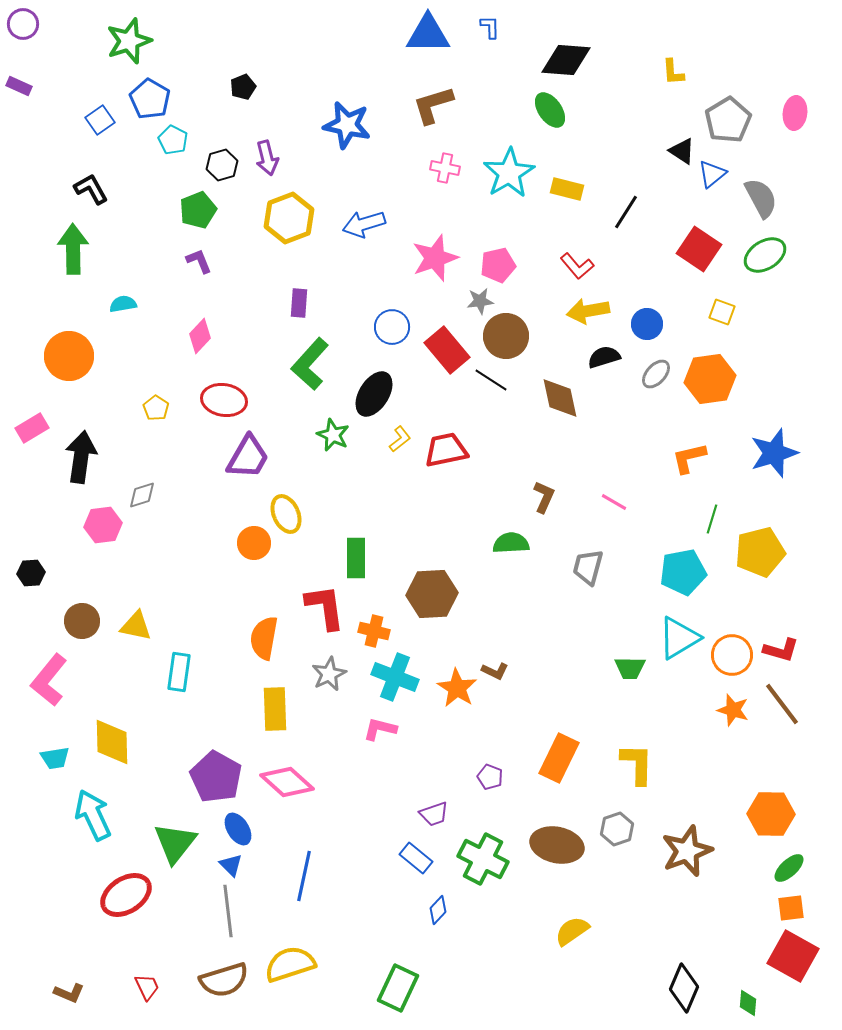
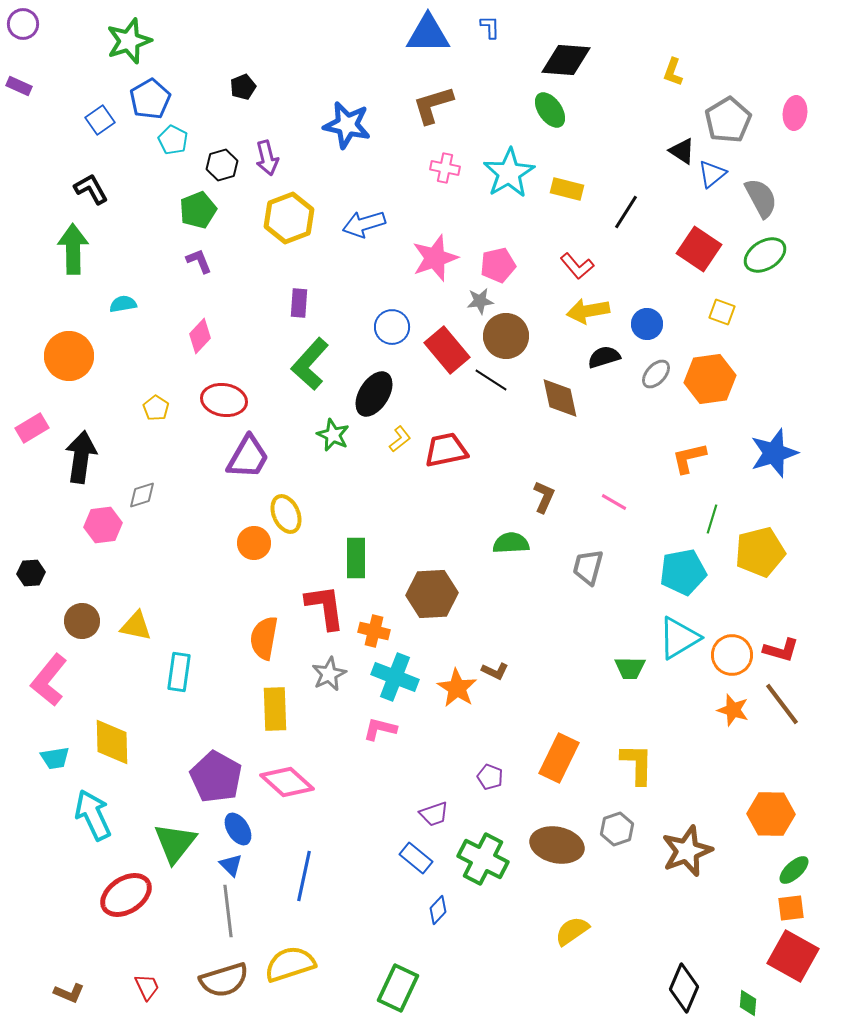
yellow L-shape at (673, 72): rotated 24 degrees clockwise
blue pentagon at (150, 99): rotated 12 degrees clockwise
green ellipse at (789, 868): moved 5 px right, 2 px down
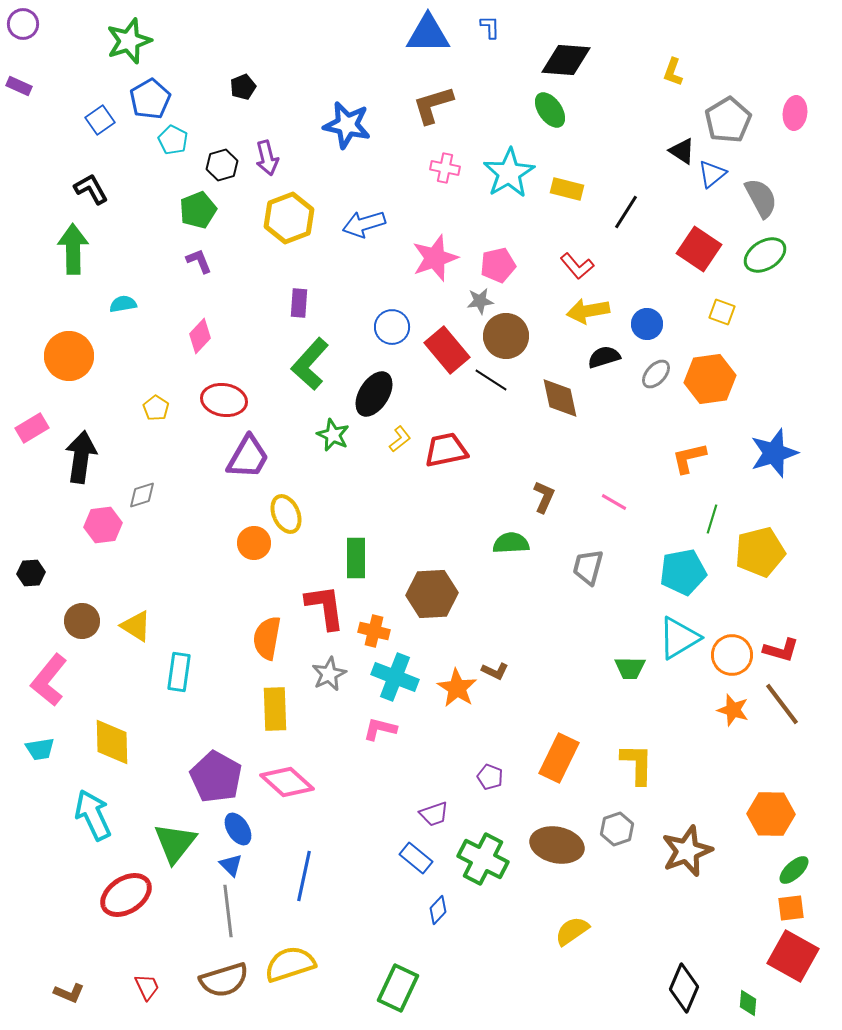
yellow triangle at (136, 626): rotated 20 degrees clockwise
orange semicircle at (264, 638): moved 3 px right
cyan trapezoid at (55, 758): moved 15 px left, 9 px up
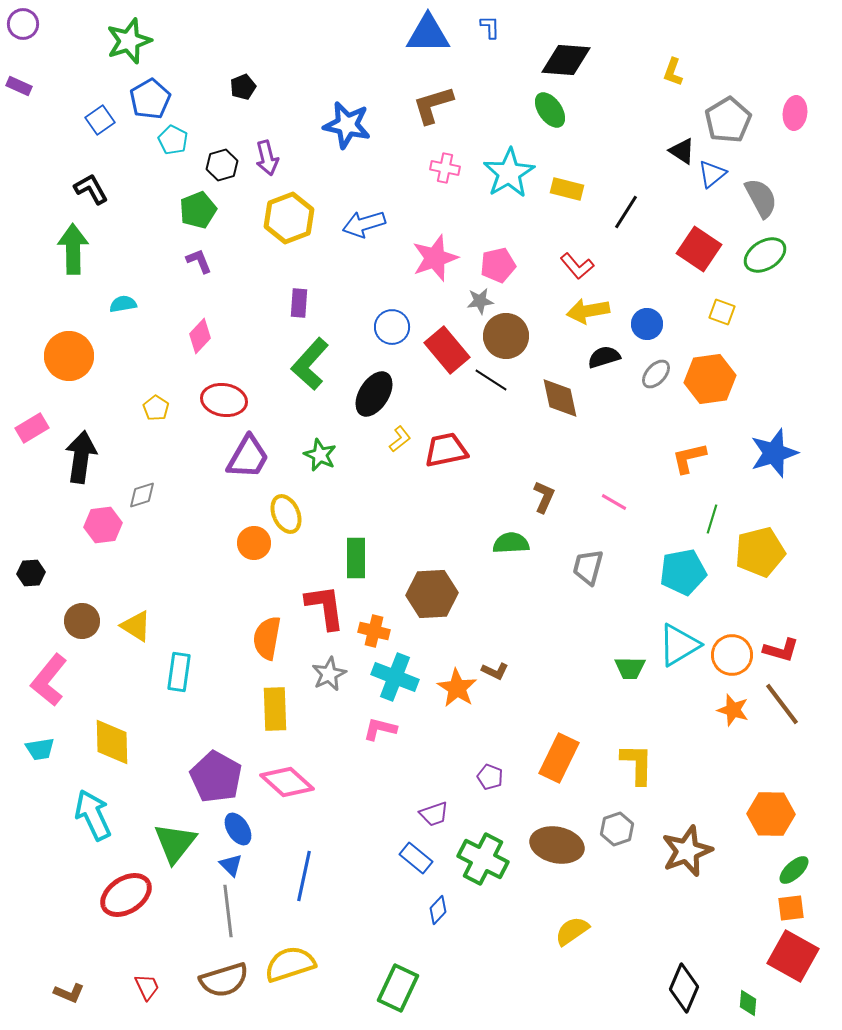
green star at (333, 435): moved 13 px left, 20 px down
cyan triangle at (679, 638): moved 7 px down
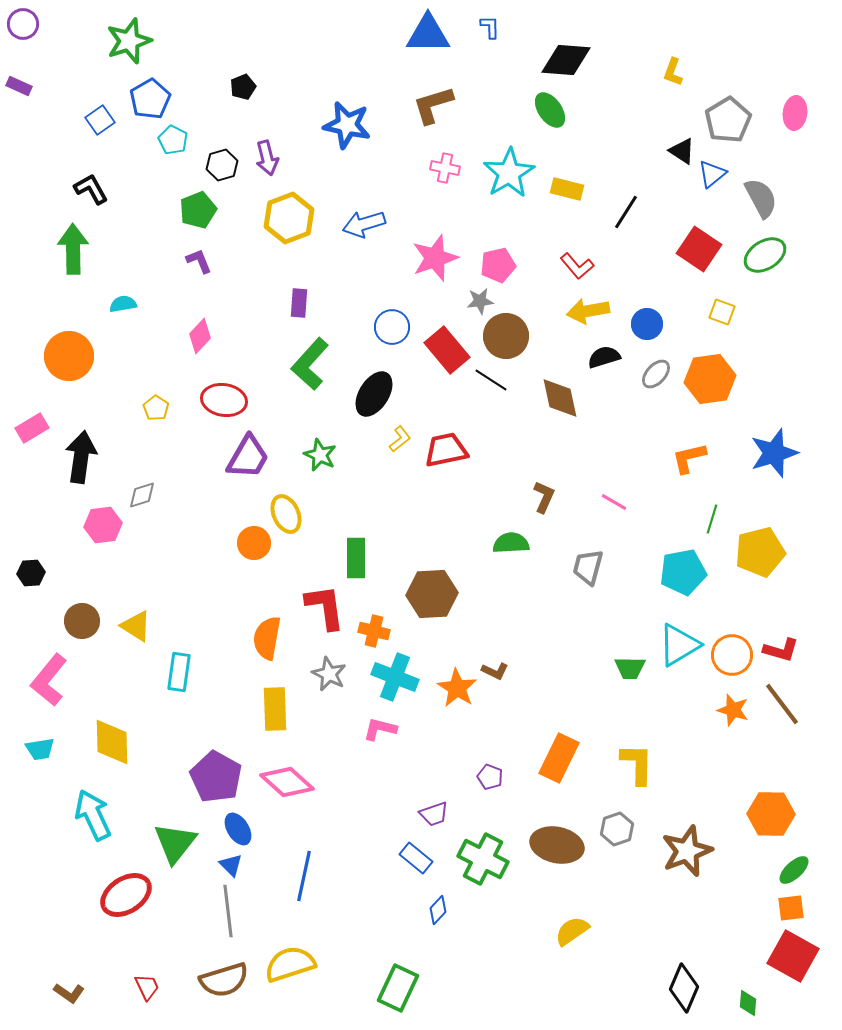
gray star at (329, 674): rotated 20 degrees counterclockwise
brown L-shape at (69, 993): rotated 12 degrees clockwise
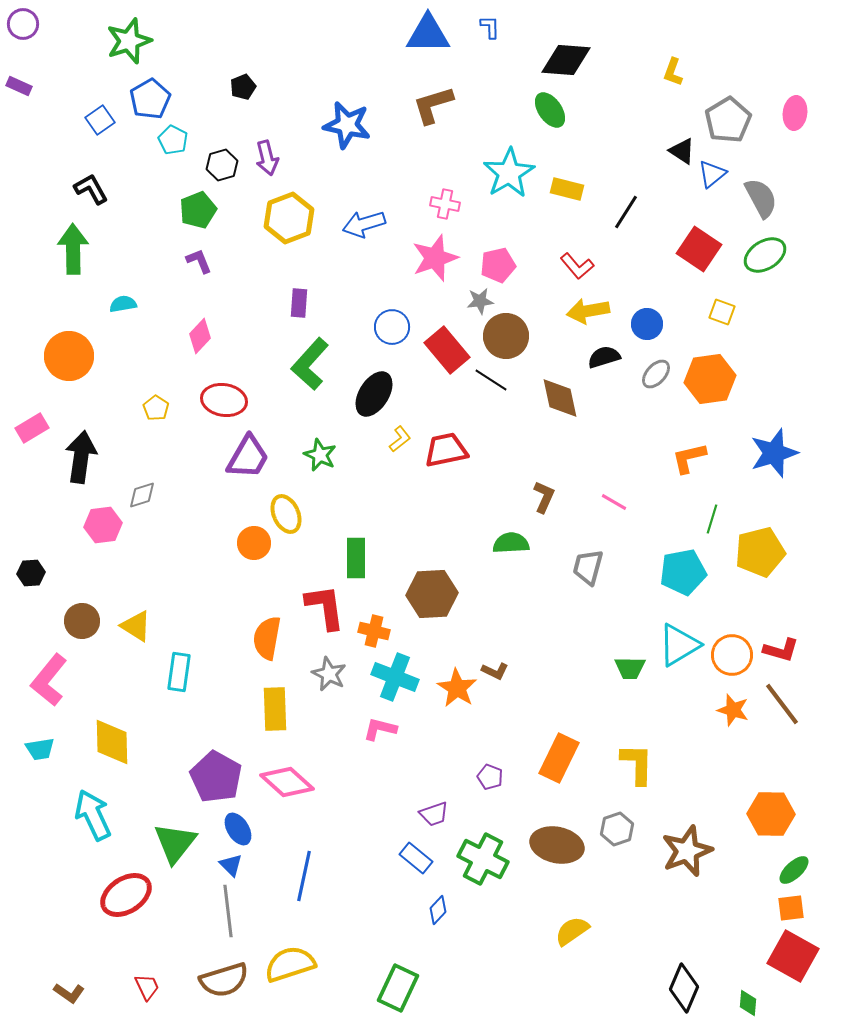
pink cross at (445, 168): moved 36 px down
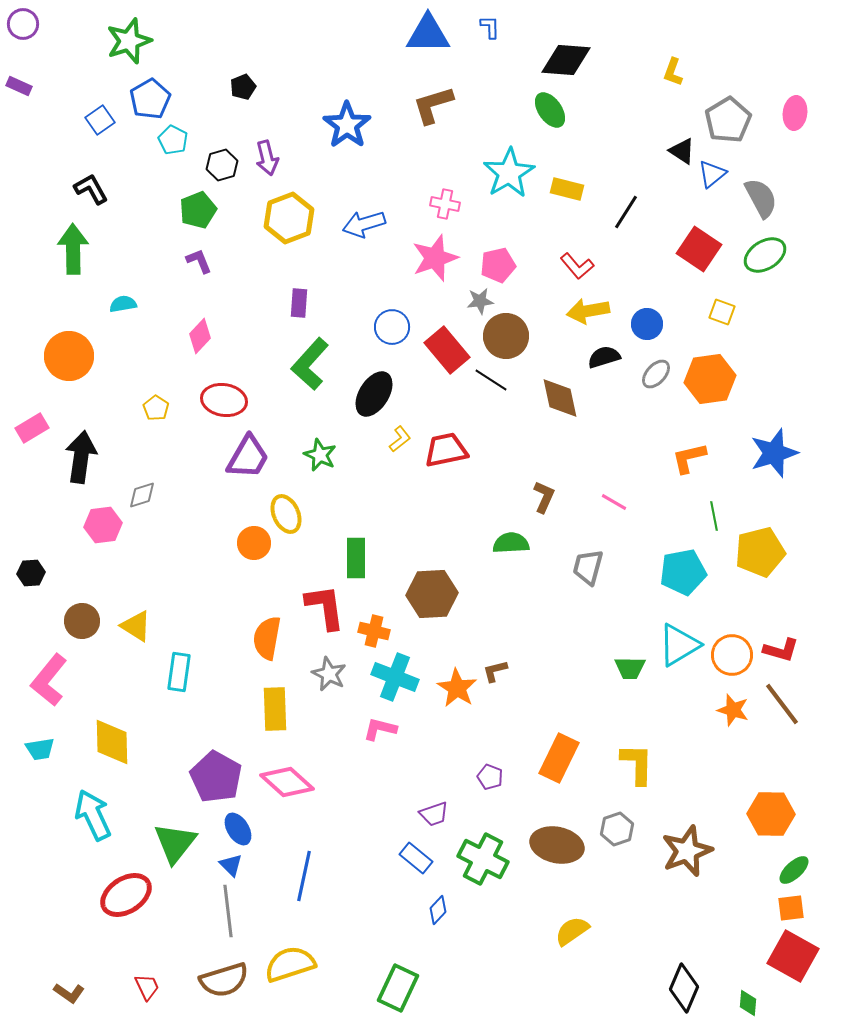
blue star at (347, 125): rotated 24 degrees clockwise
green line at (712, 519): moved 2 px right, 3 px up; rotated 28 degrees counterclockwise
brown L-shape at (495, 671): rotated 140 degrees clockwise
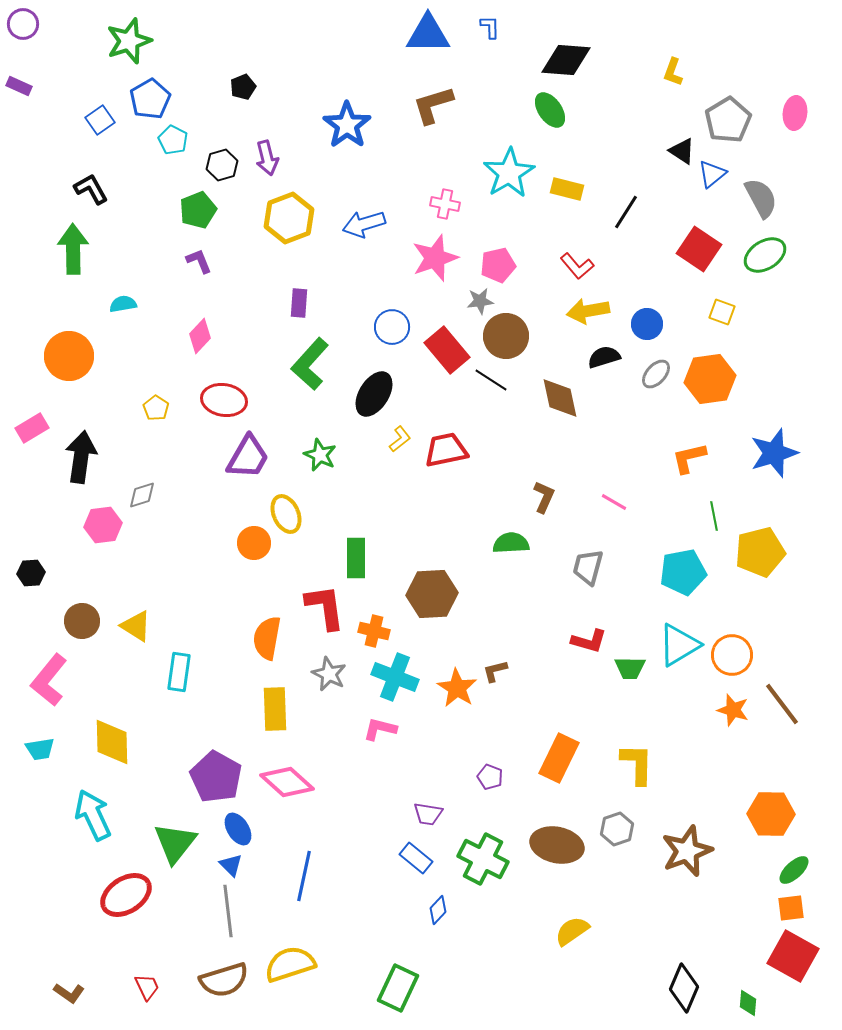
red L-shape at (781, 650): moved 192 px left, 9 px up
purple trapezoid at (434, 814): moved 6 px left; rotated 28 degrees clockwise
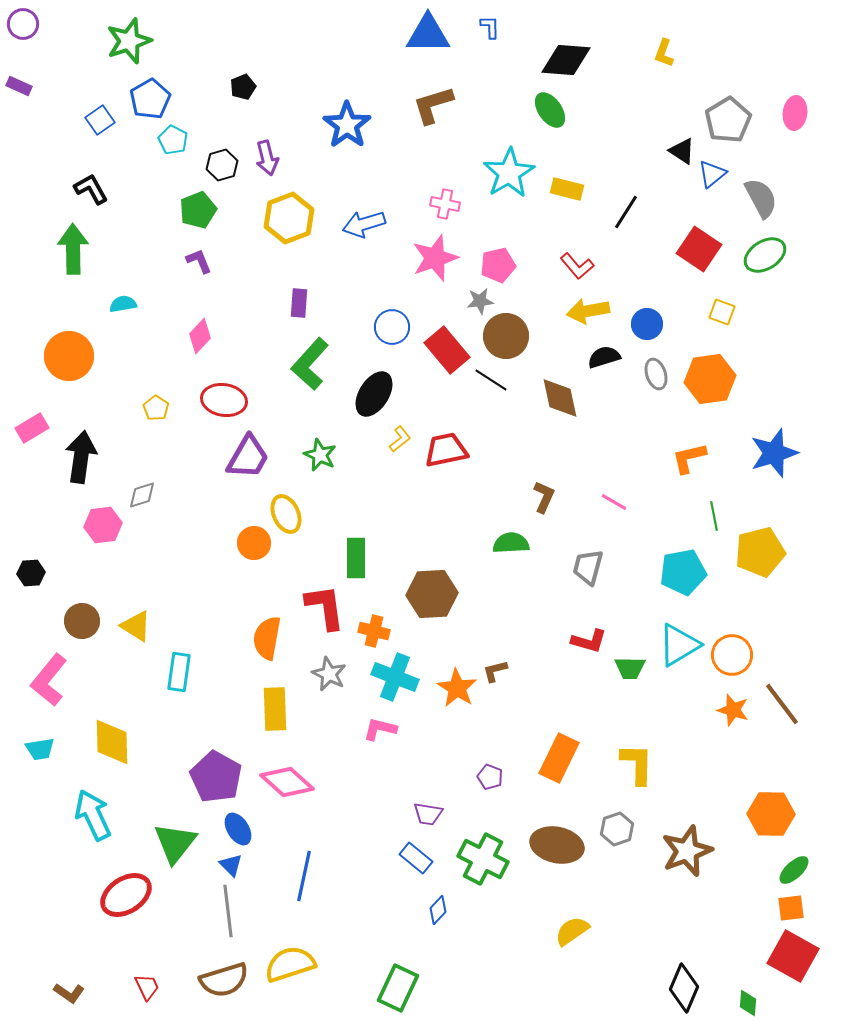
yellow L-shape at (673, 72): moved 9 px left, 19 px up
gray ellipse at (656, 374): rotated 60 degrees counterclockwise
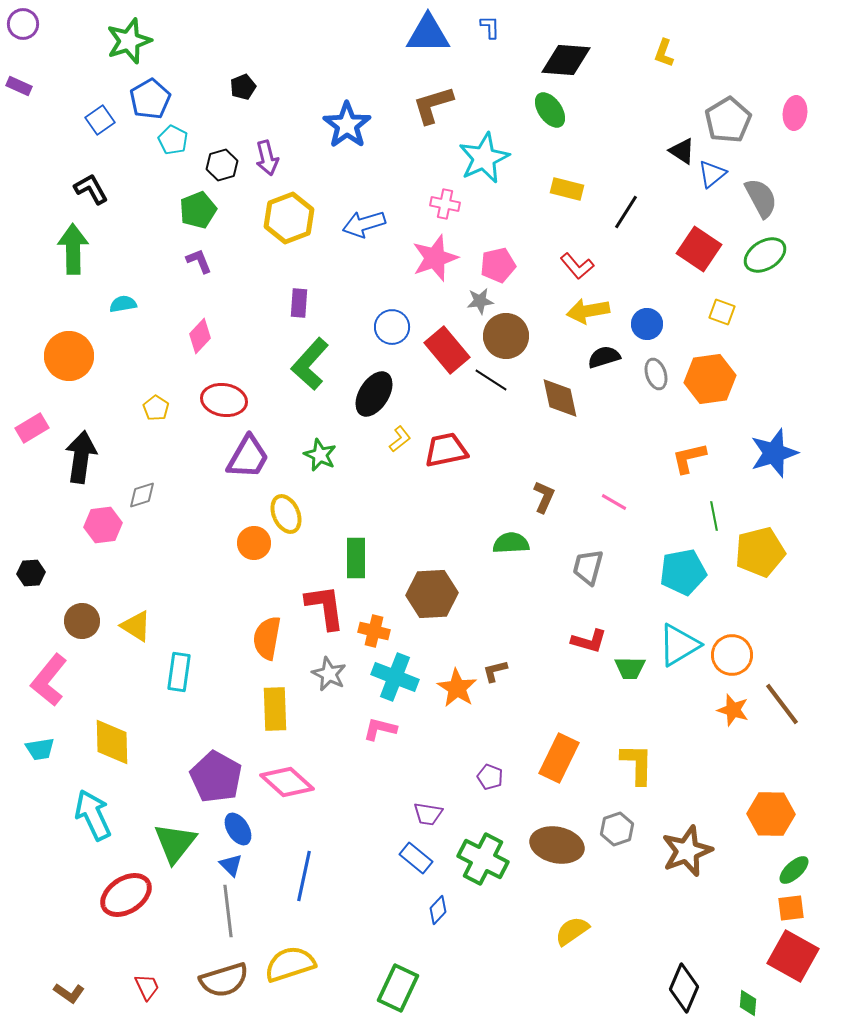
cyan star at (509, 173): moved 25 px left, 15 px up; rotated 6 degrees clockwise
